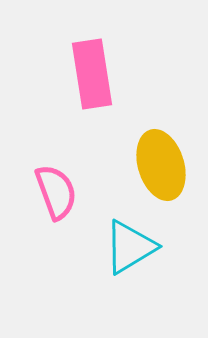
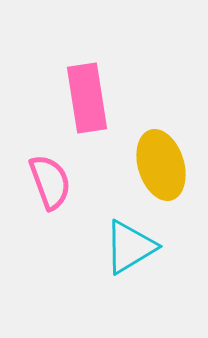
pink rectangle: moved 5 px left, 24 px down
pink semicircle: moved 6 px left, 10 px up
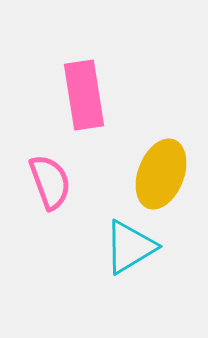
pink rectangle: moved 3 px left, 3 px up
yellow ellipse: moved 9 px down; rotated 38 degrees clockwise
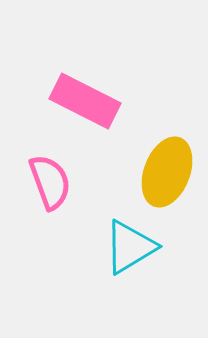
pink rectangle: moved 1 px right, 6 px down; rotated 54 degrees counterclockwise
yellow ellipse: moved 6 px right, 2 px up
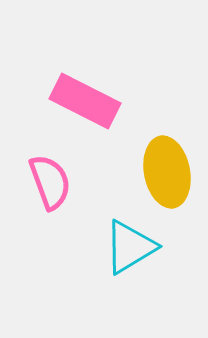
yellow ellipse: rotated 32 degrees counterclockwise
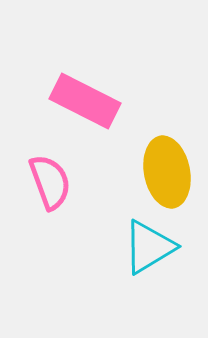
cyan triangle: moved 19 px right
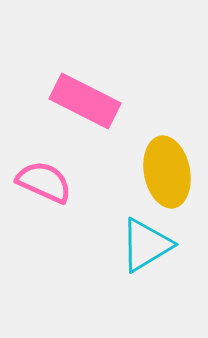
pink semicircle: moved 6 px left; rotated 46 degrees counterclockwise
cyan triangle: moved 3 px left, 2 px up
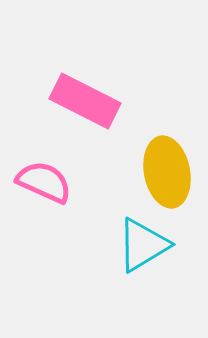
cyan triangle: moved 3 px left
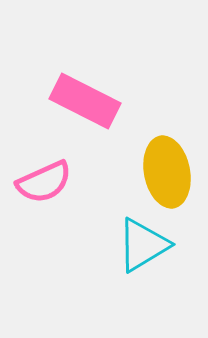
pink semicircle: rotated 132 degrees clockwise
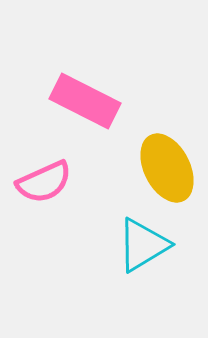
yellow ellipse: moved 4 px up; rotated 16 degrees counterclockwise
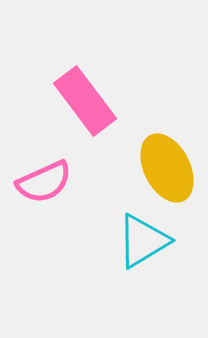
pink rectangle: rotated 26 degrees clockwise
cyan triangle: moved 4 px up
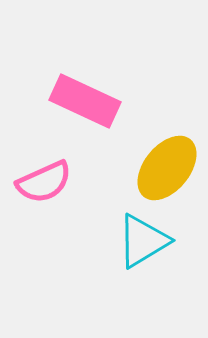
pink rectangle: rotated 28 degrees counterclockwise
yellow ellipse: rotated 66 degrees clockwise
